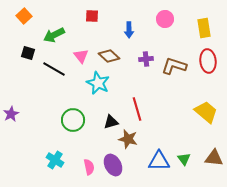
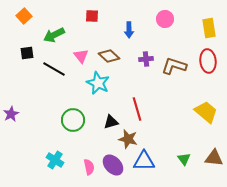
yellow rectangle: moved 5 px right
black square: moved 1 px left; rotated 24 degrees counterclockwise
blue triangle: moved 15 px left
purple ellipse: rotated 15 degrees counterclockwise
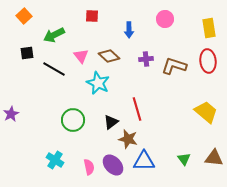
black triangle: rotated 21 degrees counterclockwise
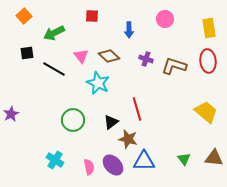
green arrow: moved 2 px up
purple cross: rotated 24 degrees clockwise
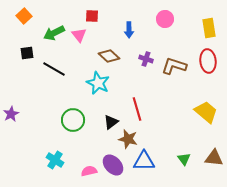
pink triangle: moved 2 px left, 21 px up
pink semicircle: moved 4 px down; rotated 91 degrees counterclockwise
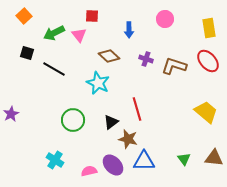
black square: rotated 24 degrees clockwise
red ellipse: rotated 35 degrees counterclockwise
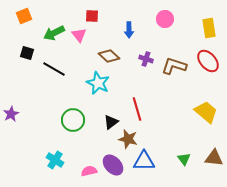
orange square: rotated 21 degrees clockwise
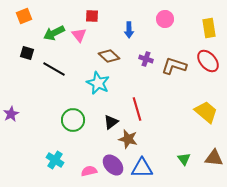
blue triangle: moved 2 px left, 7 px down
